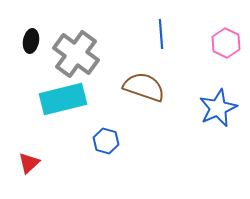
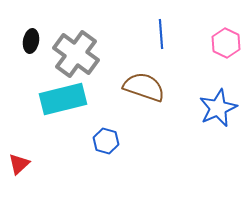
red triangle: moved 10 px left, 1 px down
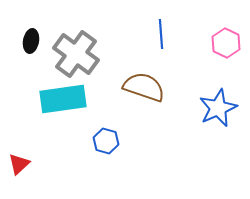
cyan rectangle: rotated 6 degrees clockwise
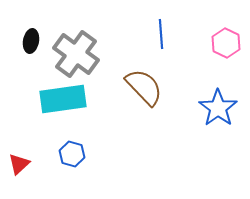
brown semicircle: rotated 27 degrees clockwise
blue star: rotated 12 degrees counterclockwise
blue hexagon: moved 34 px left, 13 px down
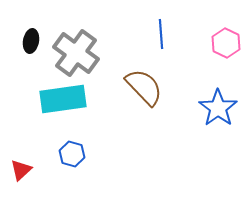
gray cross: moved 1 px up
red triangle: moved 2 px right, 6 px down
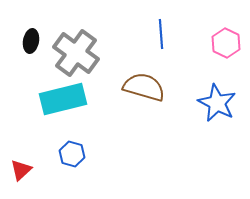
brown semicircle: rotated 30 degrees counterclockwise
cyan rectangle: rotated 6 degrees counterclockwise
blue star: moved 1 px left, 5 px up; rotated 9 degrees counterclockwise
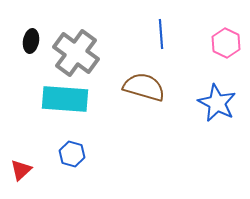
cyan rectangle: moved 2 px right; rotated 18 degrees clockwise
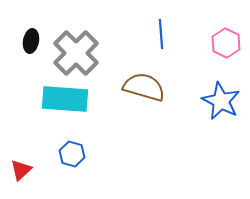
gray cross: rotated 9 degrees clockwise
blue star: moved 4 px right, 2 px up
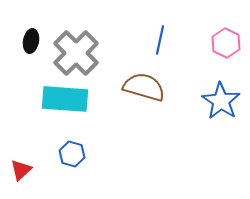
blue line: moved 1 px left, 6 px down; rotated 16 degrees clockwise
blue star: rotated 6 degrees clockwise
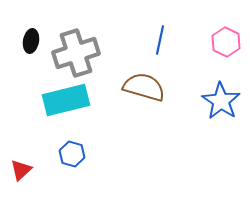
pink hexagon: moved 1 px up
gray cross: rotated 27 degrees clockwise
cyan rectangle: moved 1 px right, 1 px down; rotated 18 degrees counterclockwise
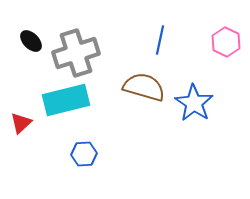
black ellipse: rotated 55 degrees counterclockwise
blue star: moved 27 px left, 2 px down
blue hexagon: moved 12 px right; rotated 20 degrees counterclockwise
red triangle: moved 47 px up
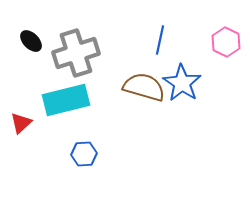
blue star: moved 12 px left, 20 px up
